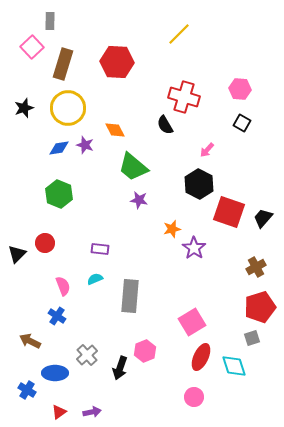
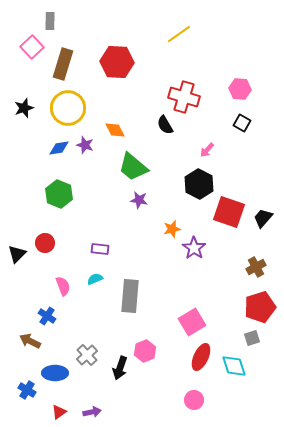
yellow line at (179, 34): rotated 10 degrees clockwise
blue cross at (57, 316): moved 10 px left
pink circle at (194, 397): moved 3 px down
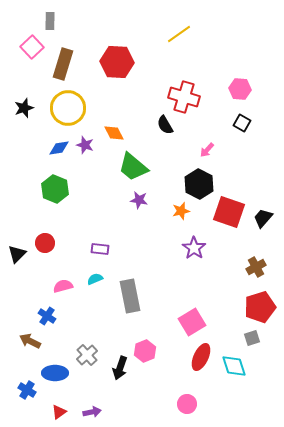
orange diamond at (115, 130): moved 1 px left, 3 px down
green hexagon at (59, 194): moved 4 px left, 5 px up
orange star at (172, 229): moved 9 px right, 18 px up
pink semicircle at (63, 286): rotated 84 degrees counterclockwise
gray rectangle at (130, 296): rotated 16 degrees counterclockwise
pink circle at (194, 400): moved 7 px left, 4 px down
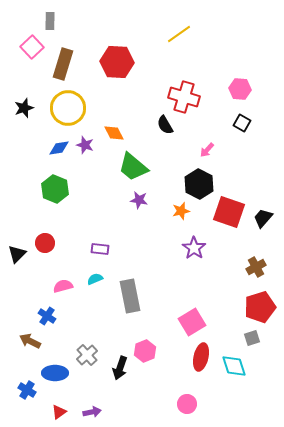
red ellipse at (201, 357): rotated 12 degrees counterclockwise
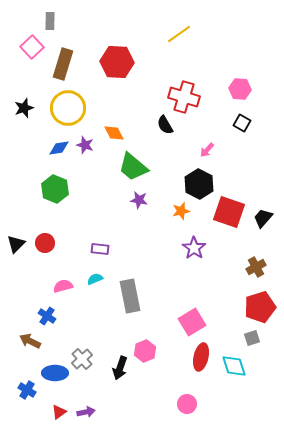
black triangle at (17, 254): moved 1 px left, 10 px up
gray cross at (87, 355): moved 5 px left, 4 px down
purple arrow at (92, 412): moved 6 px left
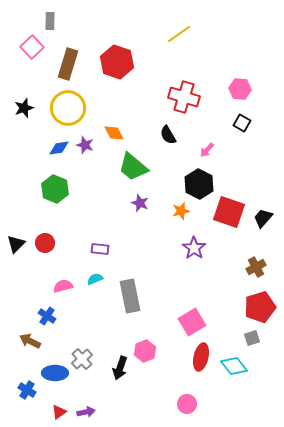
red hexagon at (117, 62): rotated 16 degrees clockwise
brown rectangle at (63, 64): moved 5 px right
black semicircle at (165, 125): moved 3 px right, 10 px down
purple star at (139, 200): moved 1 px right, 3 px down; rotated 12 degrees clockwise
cyan diamond at (234, 366): rotated 20 degrees counterclockwise
